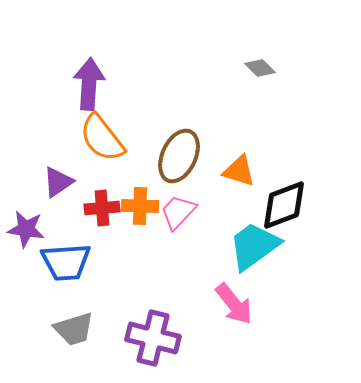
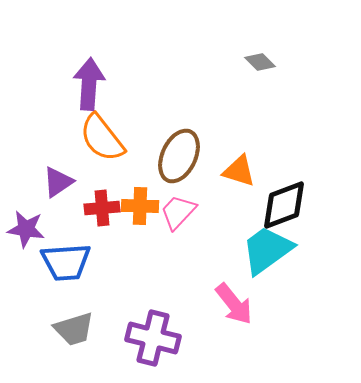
gray diamond: moved 6 px up
cyan trapezoid: moved 13 px right, 4 px down
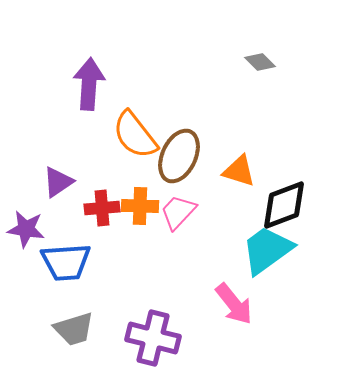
orange semicircle: moved 33 px right, 3 px up
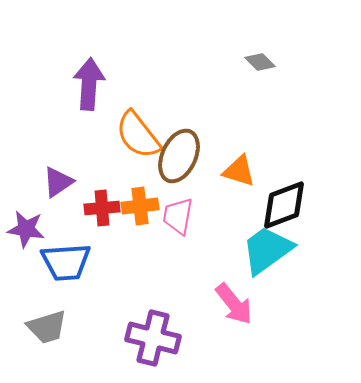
orange semicircle: moved 3 px right
orange cross: rotated 9 degrees counterclockwise
pink trapezoid: moved 4 px down; rotated 33 degrees counterclockwise
gray trapezoid: moved 27 px left, 2 px up
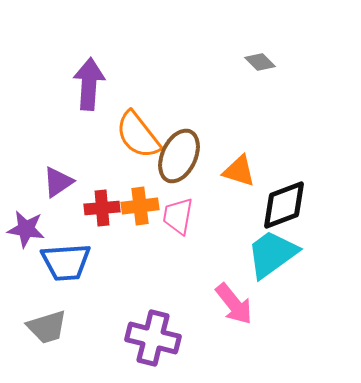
cyan trapezoid: moved 5 px right, 4 px down
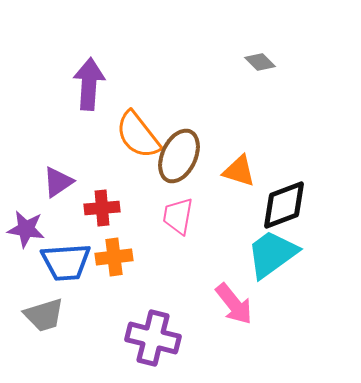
orange cross: moved 26 px left, 51 px down
gray trapezoid: moved 3 px left, 12 px up
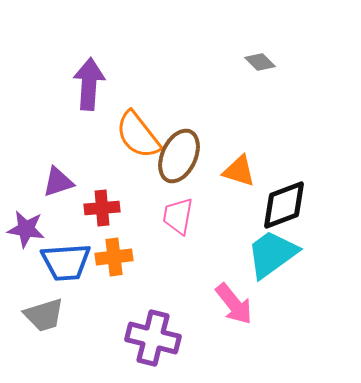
purple triangle: rotated 16 degrees clockwise
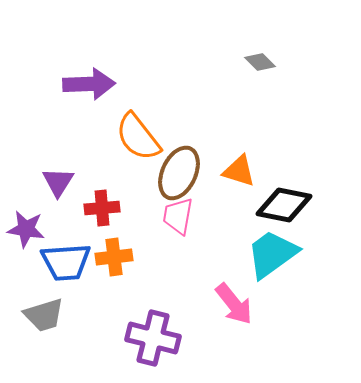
purple arrow: rotated 84 degrees clockwise
orange semicircle: moved 2 px down
brown ellipse: moved 17 px down
purple triangle: rotated 40 degrees counterclockwise
black diamond: rotated 32 degrees clockwise
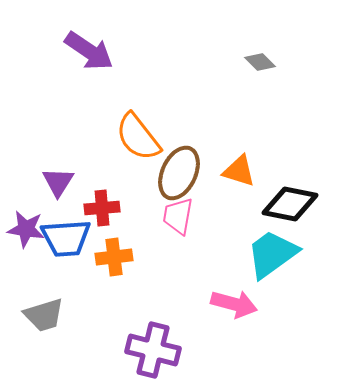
purple arrow: moved 33 px up; rotated 36 degrees clockwise
black diamond: moved 6 px right, 1 px up
blue trapezoid: moved 24 px up
pink arrow: rotated 36 degrees counterclockwise
purple cross: moved 12 px down
